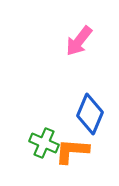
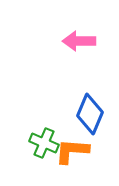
pink arrow: rotated 52 degrees clockwise
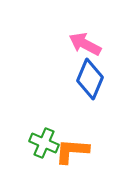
pink arrow: moved 6 px right, 3 px down; rotated 28 degrees clockwise
blue diamond: moved 35 px up
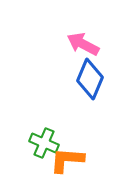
pink arrow: moved 2 px left
orange L-shape: moved 5 px left, 9 px down
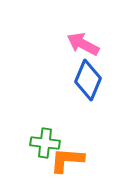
blue diamond: moved 2 px left, 1 px down
green cross: moved 1 px right; rotated 16 degrees counterclockwise
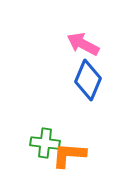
orange L-shape: moved 2 px right, 5 px up
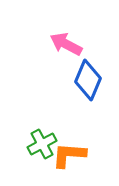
pink arrow: moved 17 px left
green cross: moved 3 px left, 1 px down; rotated 36 degrees counterclockwise
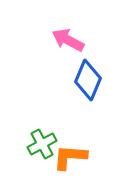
pink arrow: moved 2 px right, 4 px up
orange L-shape: moved 1 px right, 2 px down
